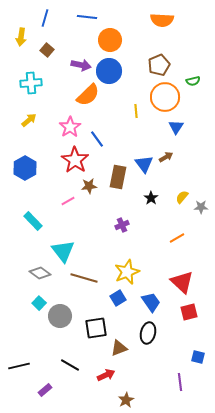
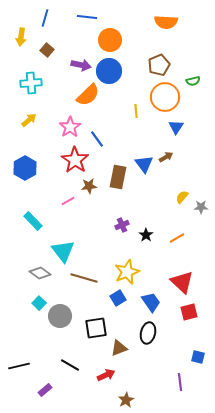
orange semicircle at (162, 20): moved 4 px right, 2 px down
black star at (151, 198): moved 5 px left, 37 px down
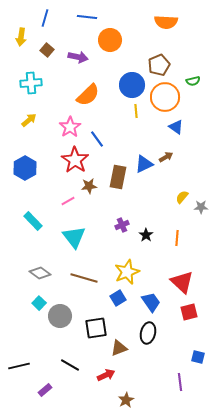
purple arrow at (81, 65): moved 3 px left, 8 px up
blue circle at (109, 71): moved 23 px right, 14 px down
blue triangle at (176, 127): rotated 28 degrees counterclockwise
blue triangle at (144, 164): rotated 42 degrees clockwise
orange line at (177, 238): rotated 56 degrees counterclockwise
cyan triangle at (63, 251): moved 11 px right, 14 px up
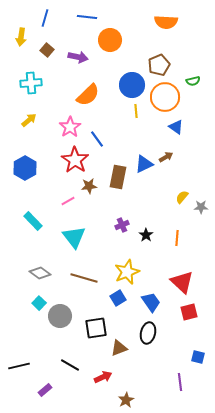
red arrow at (106, 375): moved 3 px left, 2 px down
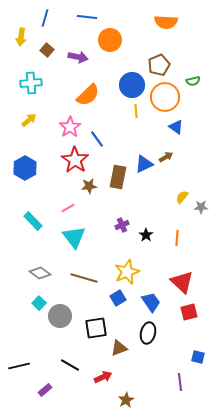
pink line at (68, 201): moved 7 px down
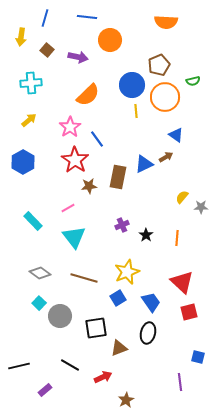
blue triangle at (176, 127): moved 8 px down
blue hexagon at (25, 168): moved 2 px left, 6 px up
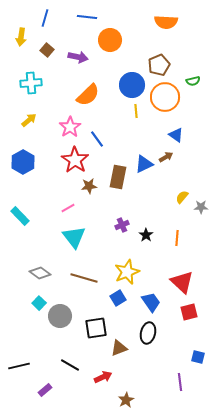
cyan rectangle at (33, 221): moved 13 px left, 5 px up
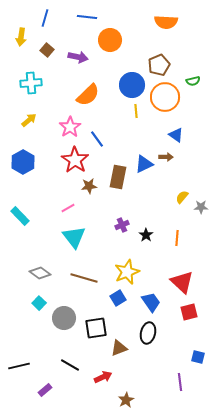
brown arrow at (166, 157): rotated 32 degrees clockwise
gray circle at (60, 316): moved 4 px right, 2 px down
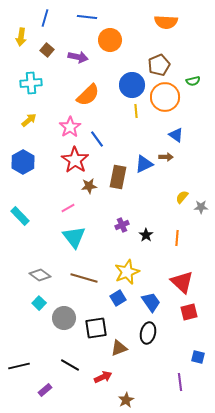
gray diamond at (40, 273): moved 2 px down
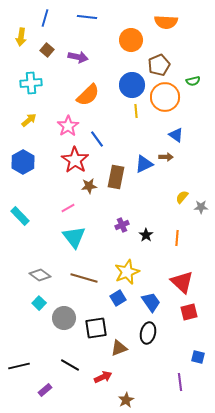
orange circle at (110, 40): moved 21 px right
pink star at (70, 127): moved 2 px left, 1 px up
brown rectangle at (118, 177): moved 2 px left
